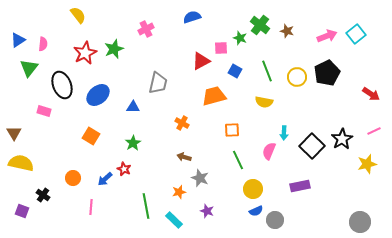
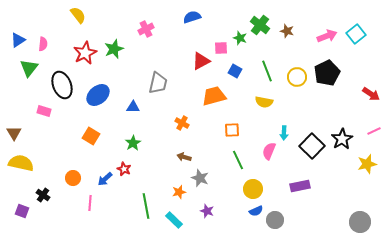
pink line at (91, 207): moved 1 px left, 4 px up
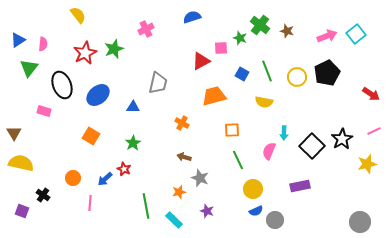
blue square at (235, 71): moved 7 px right, 3 px down
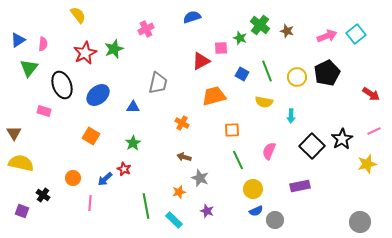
cyan arrow at (284, 133): moved 7 px right, 17 px up
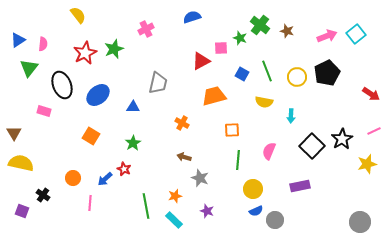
green line at (238, 160): rotated 30 degrees clockwise
orange star at (179, 192): moved 4 px left, 4 px down
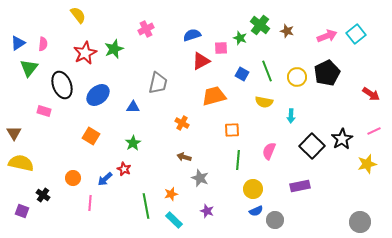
blue semicircle at (192, 17): moved 18 px down
blue triangle at (18, 40): moved 3 px down
orange star at (175, 196): moved 4 px left, 2 px up
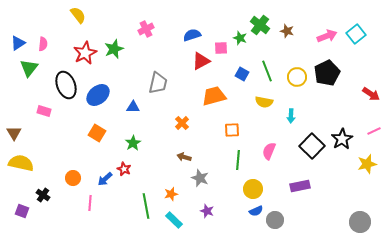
black ellipse at (62, 85): moved 4 px right
orange cross at (182, 123): rotated 16 degrees clockwise
orange square at (91, 136): moved 6 px right, 3 px up
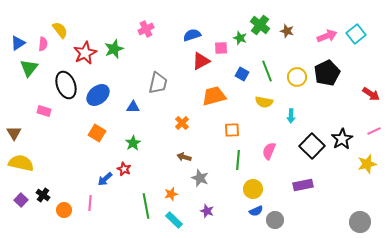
yellow semicircle at (78, 15): moved 18 px left, 15 px down
orange circle at (73, 178): moved 9 px left, 32 px down
purple rectangle at (300, 186): moved 3 px right, 1 px up
purple square at (22, 211): moved 1 px left, 11 px up; rotated 24 degrees clockwise
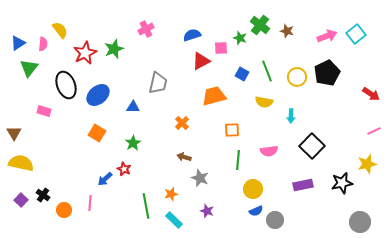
black star at (342, 139): moved 44 px down; rotated 20 degrees clockwise
pink semicircle at (269, 151): rotated 120 degrees counterclockwise
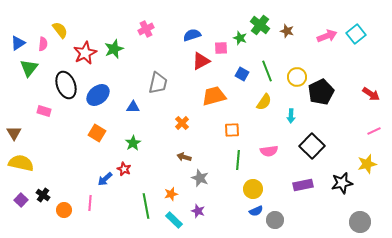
black pentagon at (327, 73): moved 6 px left, 19 px down
yellow semicircle at (264, 102): rotated 66 degrees counterclockwise
purple star at (207, 211): moved 9 px left
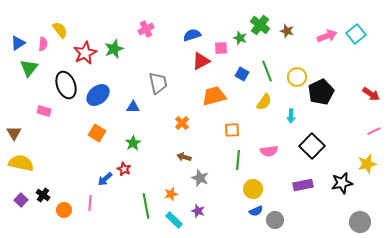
gray trapezoid at (158, 83): rotated 25 degrees counterclockwise
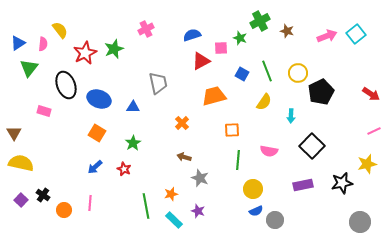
green cross at (260, 25): moved 4 px up; rotated 24 degrees clockwise
yellow circle at (297, 77): moved 1 px right, 4 px up
blue ellipse at (98, 95): moved 1 px right, 4 px down; rotated 60 degrees clockwise
pink semicircle at (269, 151): rotated 18 degrees clockwise
blue arrow at (105, 179): moved 10 px left, 12 px up
